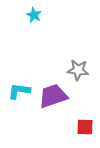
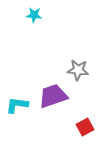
cyan star: rotated 21 degrees counterclockwise
cyan L-shape: moved 2 px left, 14 px down
red square: rotated 30 degrees counterclockwise
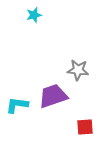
cyan star: rotated 21 degrees counterclockwise
red square: rotated 24 degrees clockwise
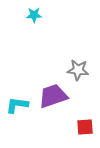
cyan star: rotated 14 degrees clockwise
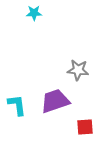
cyan star: moved 2 px up
purple trapezoid: moved 2 px right, 5 px down
cyan L-shape: rotated 75 degrees clockwise
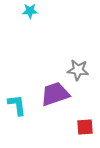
cyan star: moved 4 px left, 2 px up
purple trapezoid: moved 7 px up
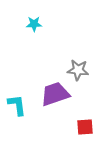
cyan star: moved 4 px right, 13 px down
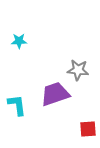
cyan star: moved 15 px left, 17 px down
red square: moved 3 px right, 2 px down
